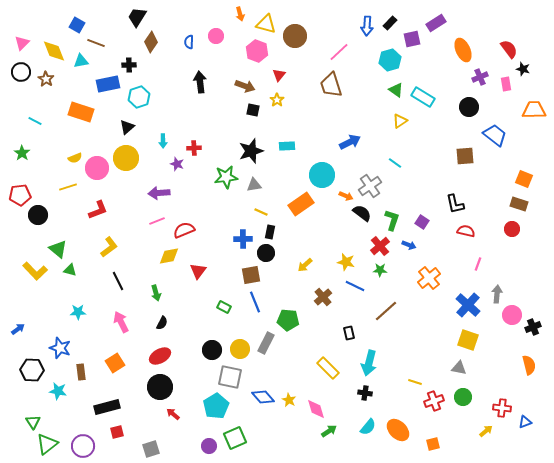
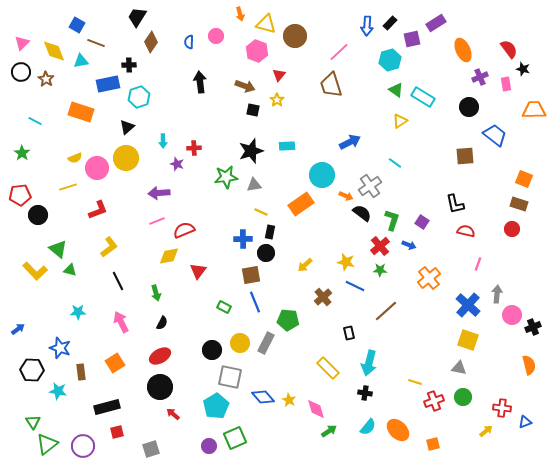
yellow circle at (240, 349): moved 6 px up
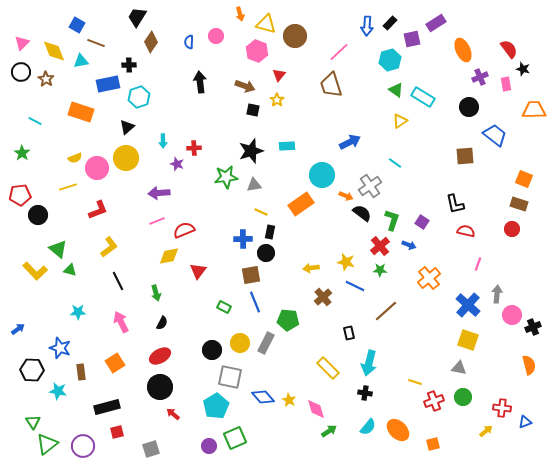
yellow arrow at (305, 265): moved 6 px right, 3 px down; rotated 35 degrees clockwise
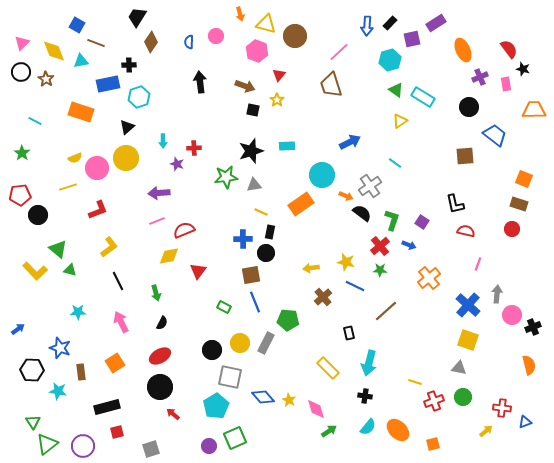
black cross at (365, 393): moved 3 px down
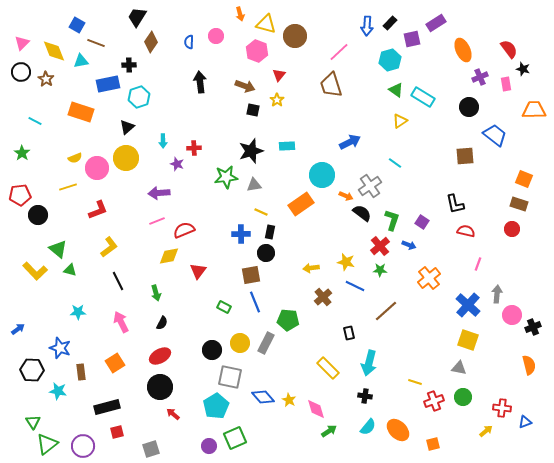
blue cross at (243, 239): moved 2 px left, 5 px up
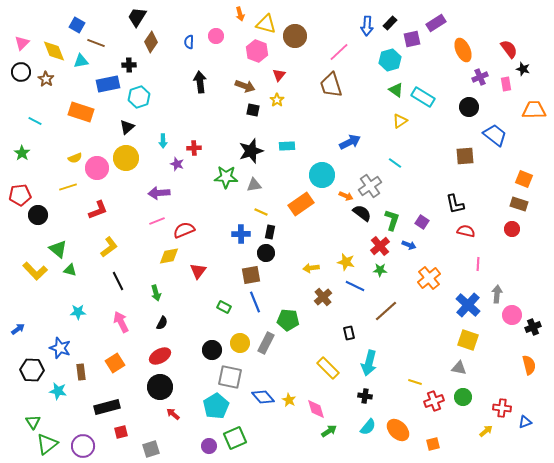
green star at (226, 177): rotated 10 degrees clockwise
pink line at (478, 264): rotated 16 degrees counterclockwise
red square at (117, 432): moved 4 px right
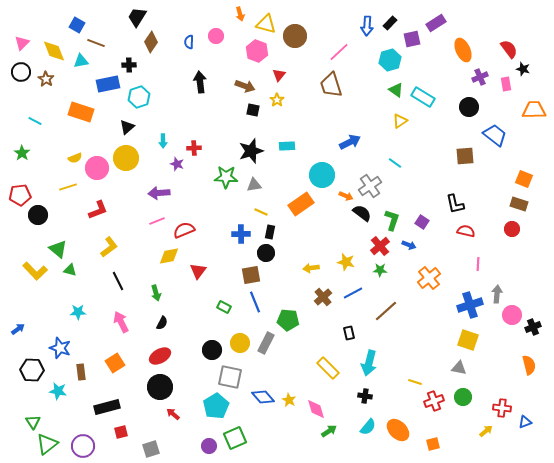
blue line at (355, 286): moved 2 px left, 7 px down; rotated 54 degrees counterclockwise
blue cross at (468, 305): moved 2 px right; rotated 30 degrees clockwise
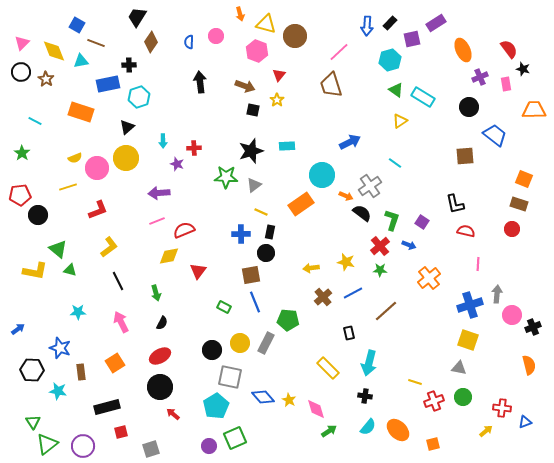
gray triangle at (254, 185): rotated 28 degrees counterclockwise
yellow L-shape at (35, 271): rotated 35 degrees counterclockwise
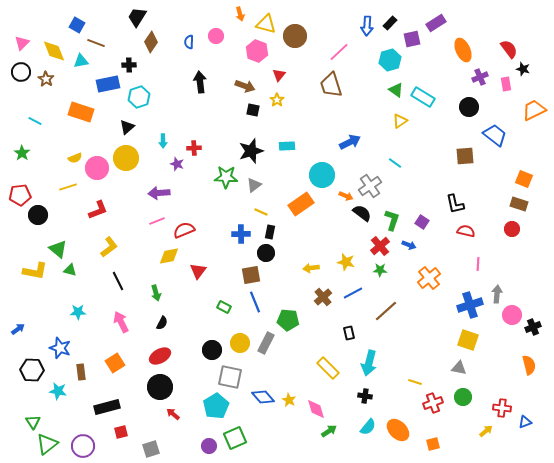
orange trapezoid at (534, 110): rotated 25 degrees counterclockwise
red cross at (434, 401): moved 1 px left, 2 px down
